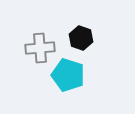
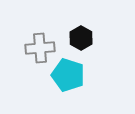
black hexagon: rotated 10 degrees clockwise
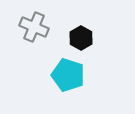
gray cross: moved 6 px left, 21 px up; rotated 28 degrees clockwise
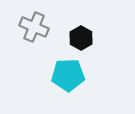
cyan pentagon: rotated 20 degrees counterclockwise
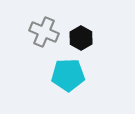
gray cross: moved 10 px right, 5 px down
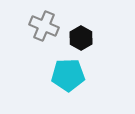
gray cross: moved 6 px up
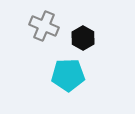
black hexagon: moved 2 px right
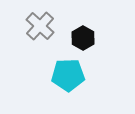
gray cross: moved 4 px left; rotated 20 degrees clockwise
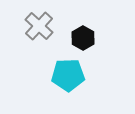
gray cross: moved 1 px left
